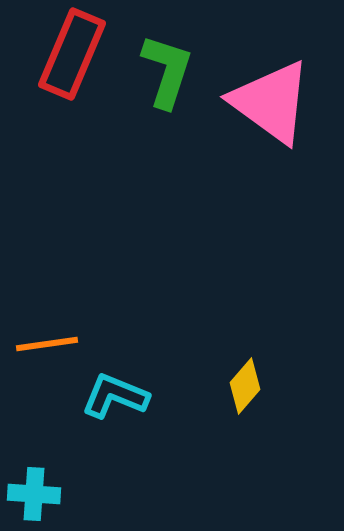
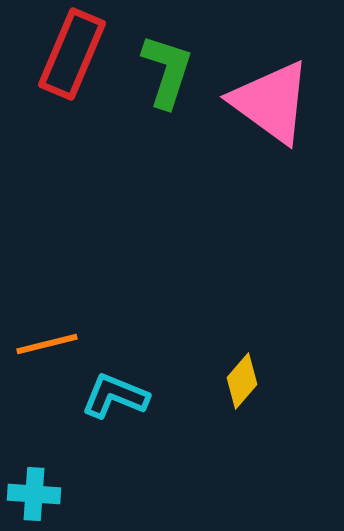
orange line: rotated 6 degrees counterclockwise
yellow diamond: moved 3 px left, 5 px up
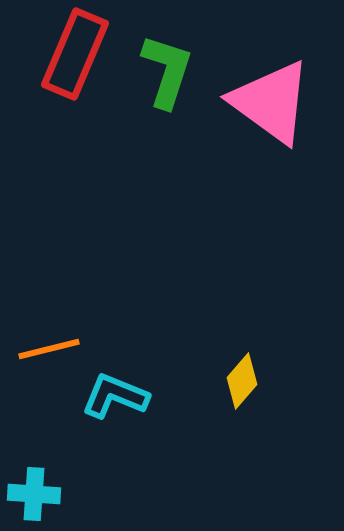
red rectangle: moved 3 px right
orange line: moved 2 px right, 5 px down
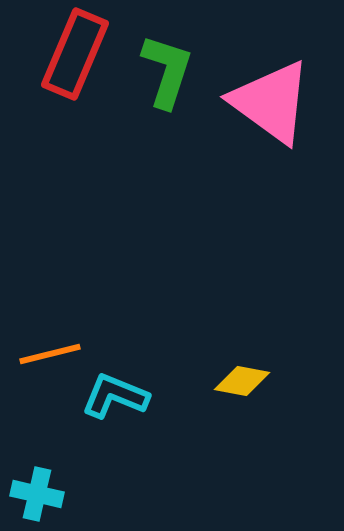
orange line: moved 1 px right, 5 px down
yellow diamond: rotated 60 degrees clockwise
cyan cross: moved 3 px right; rotated 9 degrees clockwise
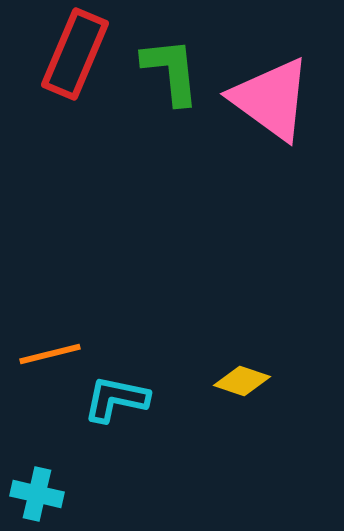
green L-shape: moved 4 px right; rotated 24 degrees counterclockwise
pink triangle: moved 3 px up
yellow diamond: rotated 8 degrees clockwise
cyan L-shape: moved 1 px right, 3 px down; rotated 10 degrees counterclockwise
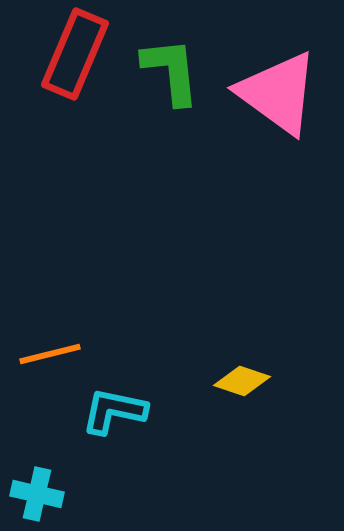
pink triangle: moved 7 px right, 6 px up
cyan L-shape: moved 2 px left, 12 px down
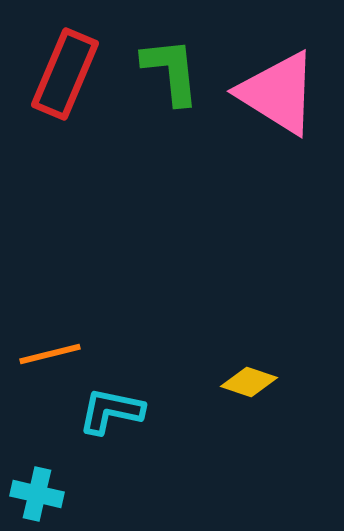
red rectangle: moved 10 px left, 20 px down
pink triangle: rotated 4 degrees counterclockwise
yellow diamond: moved 7 px right, 1 px down
cyan L-shape: moved 3 px left
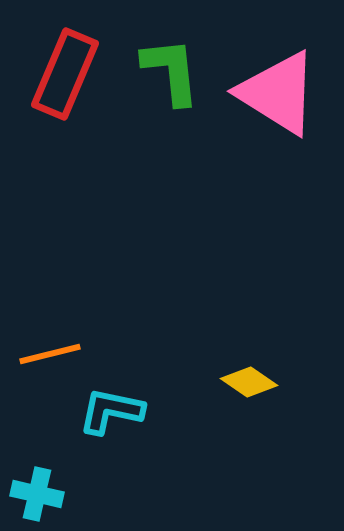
yellow diamond: rotated 16 degrees clockwise
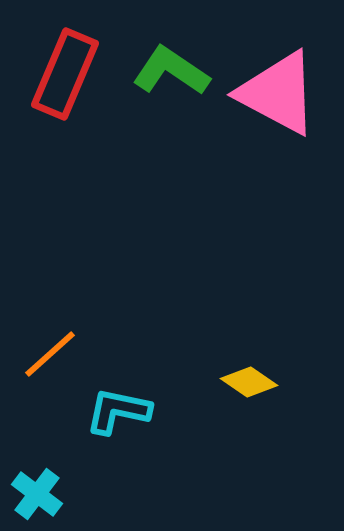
green L-shape: rotated 50 degrees counterclockwise
pink triangle: rotated 4 degrees counterclockwise
orange line: rotated 28 degrees counterclockwise
cyan L-shape: moved 7 px right
cyan cross: rotated 24 degrees clockwise
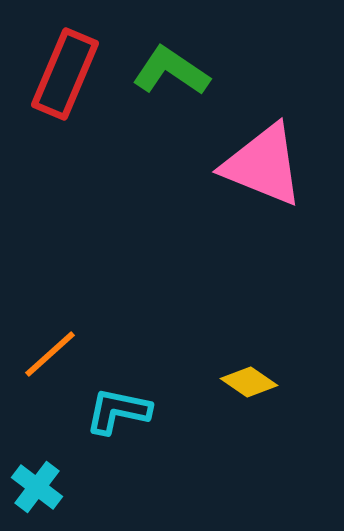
pink triangle: moved 15 px left, 72 px down; rotated 6 degrees counterclockwise
cyan cross: moved 7 px up
